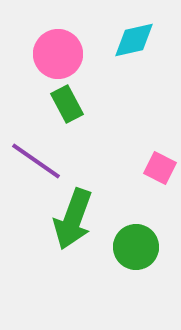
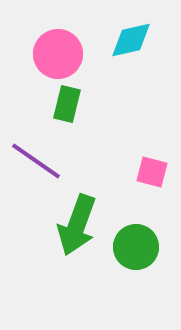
cyan diamond: moved 3 px left
green rectangle: rotated 42 degrees clockwise
pink square: moved 8 px left, 4 px down; rotated 12 degrees counterclockwise
green arrow: moved 4 px right, 6 px down
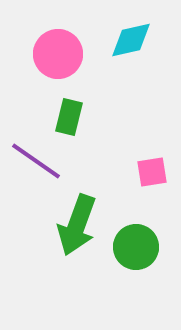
green rectangle: moved 2 px right, 13 px down
pink square: rotated 24 degrees counterclockwise
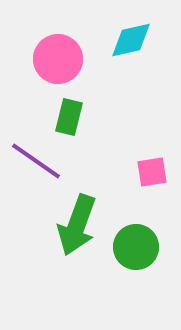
pink circle: moved 5 px down
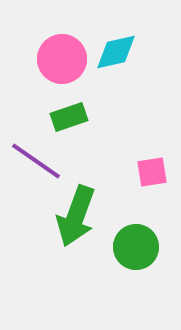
cyan diamond: moved 15 px left, 12 px down
pink circle: moved 4 px right
green rectangle: rotated 57 degrees clockwise
green arrow: moved 1 px left, 9 px up
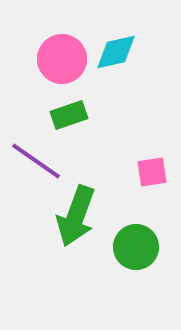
green rectangle: moved 2 px up
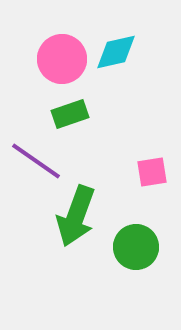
green rectangle: moved 1 px right, 1 px up
